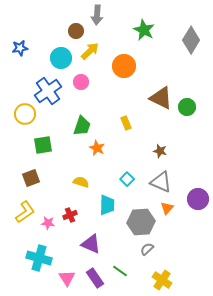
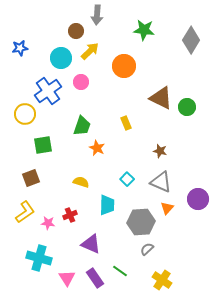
green star: rotated 20 degrees counterclockwise
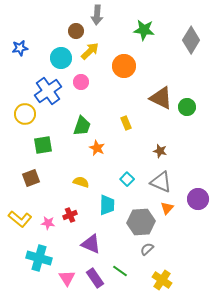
yellow L-shape: moved 5 px left, 7 px down; rotated 75 degrees clockwise
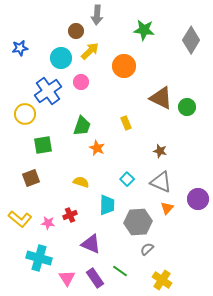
gray hexagon: moved 3 px left
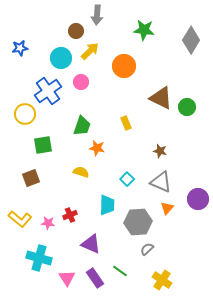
orange star: rotated 14 degrees counterclockwise
yellow semicircle: moved 10 px up
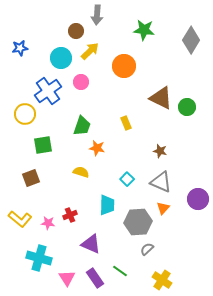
orange triangle: moved 4 px left
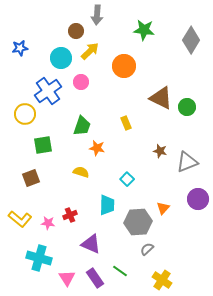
gray triangle: moved 26 px right, 20 px up; rotated 45 degrees counterclockwise
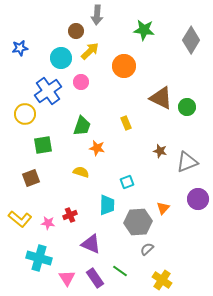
cyan square: moved 3 px down; rotated 24 degrees clockwise
